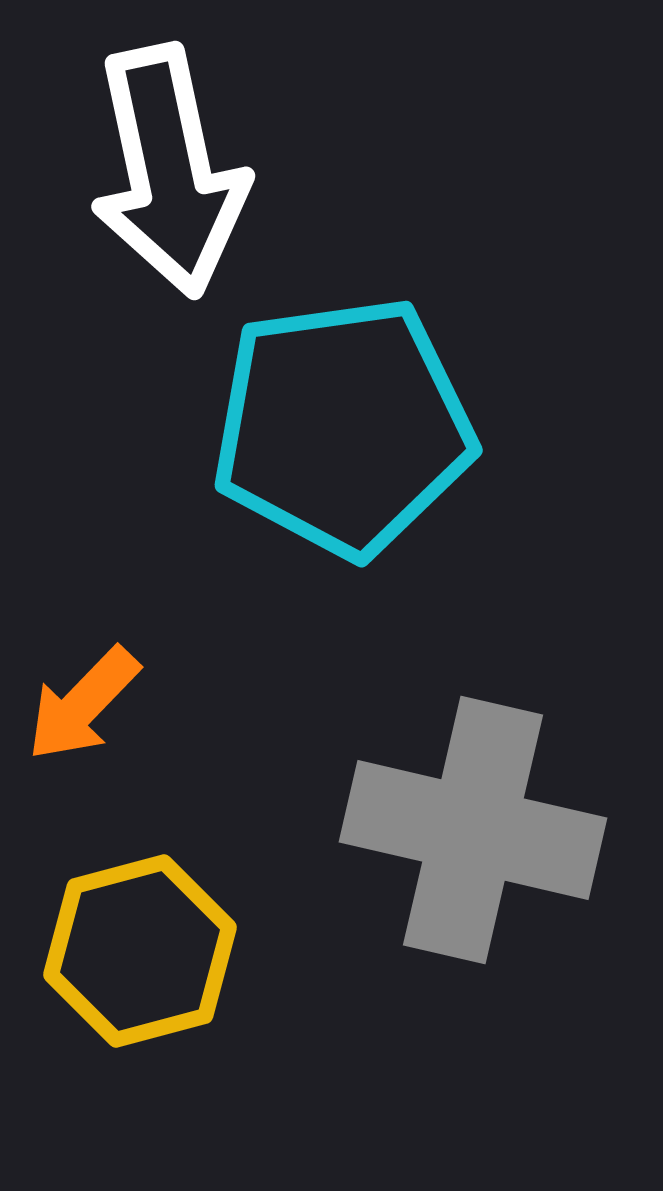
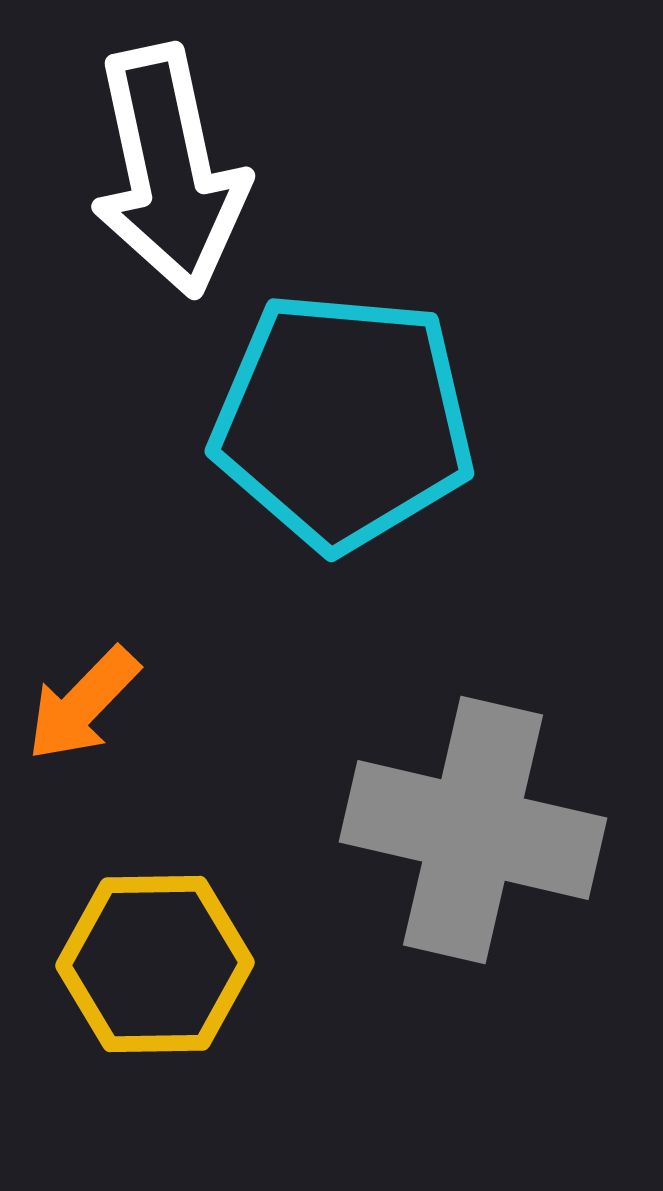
cyan pentagon: moved 6 px up; rotated 13 degrees clockwise
yellow hexagon: moved 15 px right, 13 px down; rotated 14 degrees clockwise
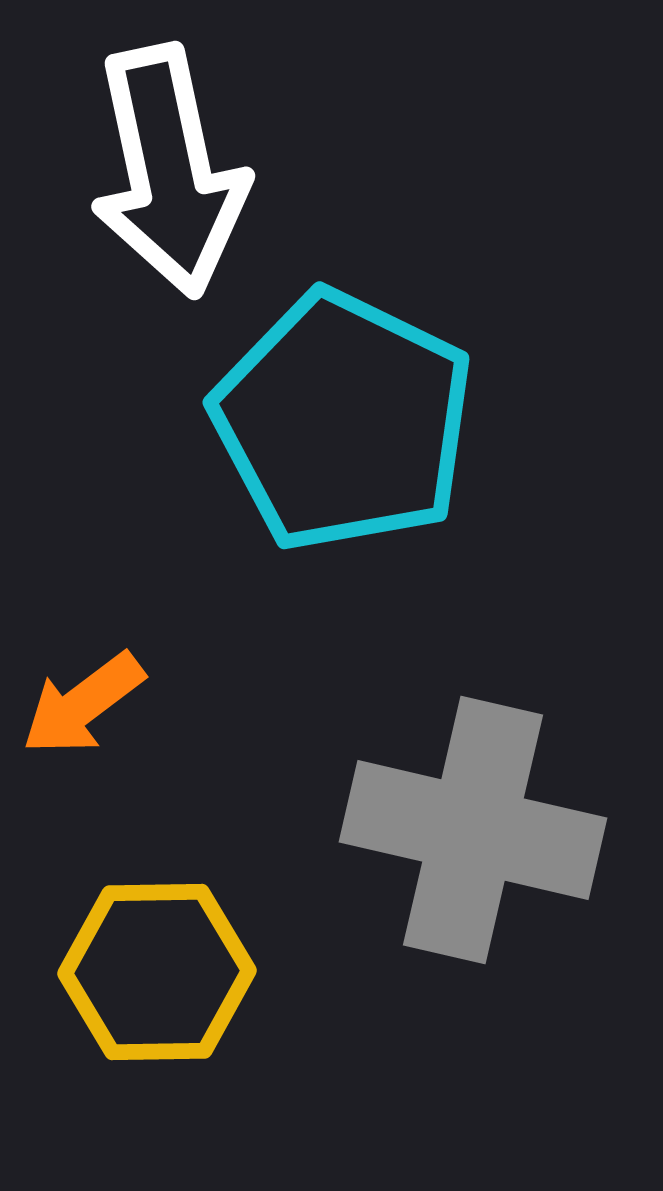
cyan pentagon: rotated 21 degrees clockwise
orange arrow: rotated 9 degrees clockwise
yellow hexagon: moved 2 px right, 8 px down
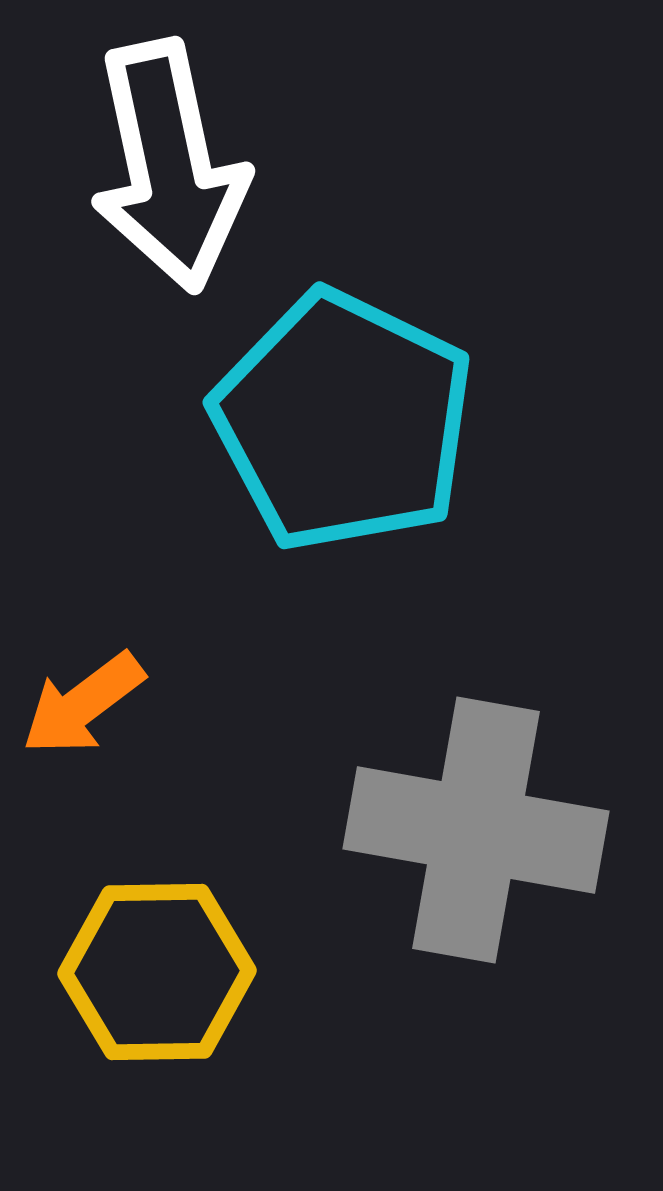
white arrow: moved 5 px up
gray cross: moved 3 px right; rotated 3 degrees counterclockwise
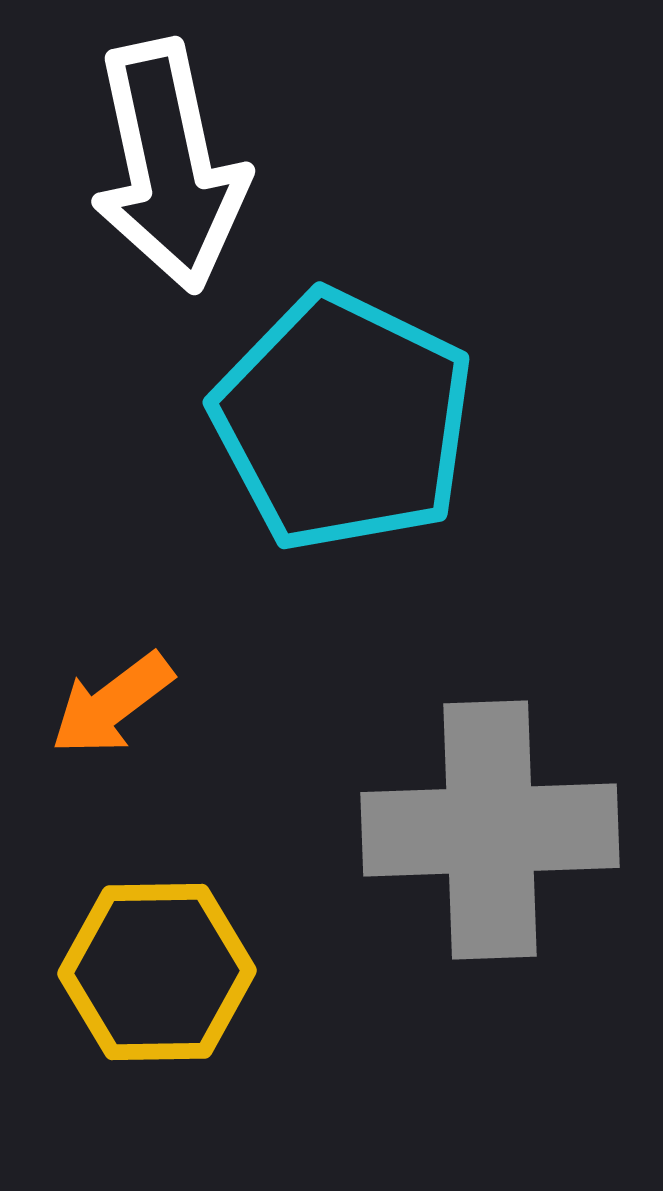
orange arrow: moved 29 px right
gray cross: moved 14 px right; rotated 12 degrees counterclockwise
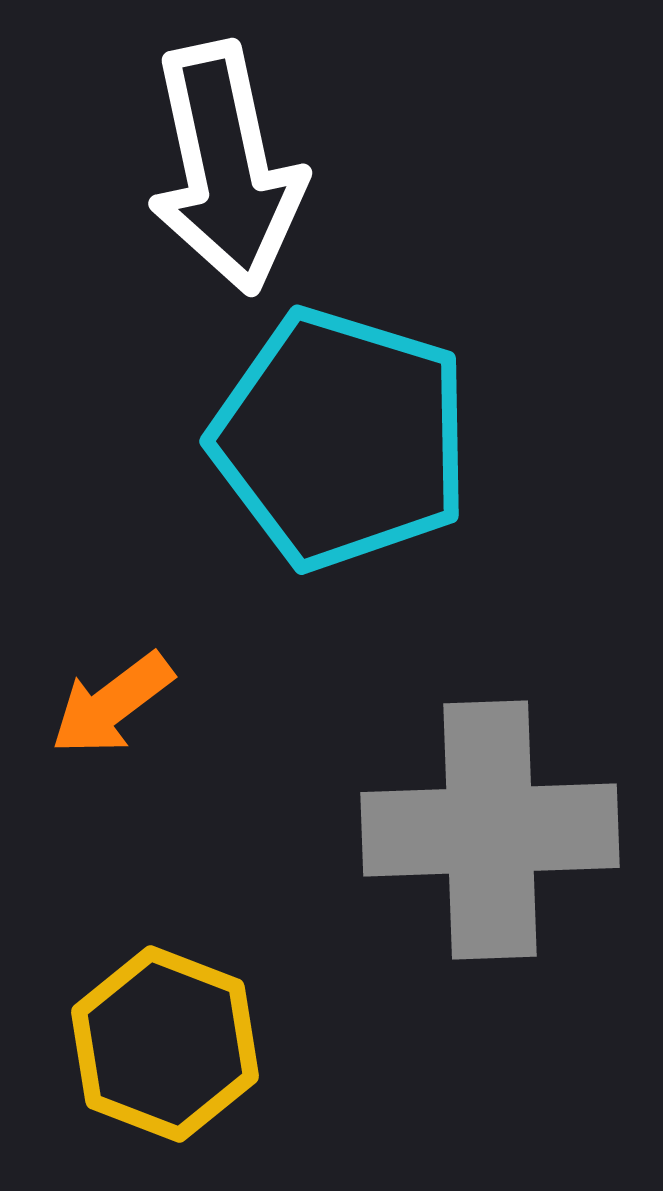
white arrow: moved 57 px right, 2 px down
cyan pentagon: moved 2 px left, 18 px down; rotated 9 degrees counterclockwise
yellow hexagon: moved 8 px right, 72 px down; rotated 22 degrees clockwise
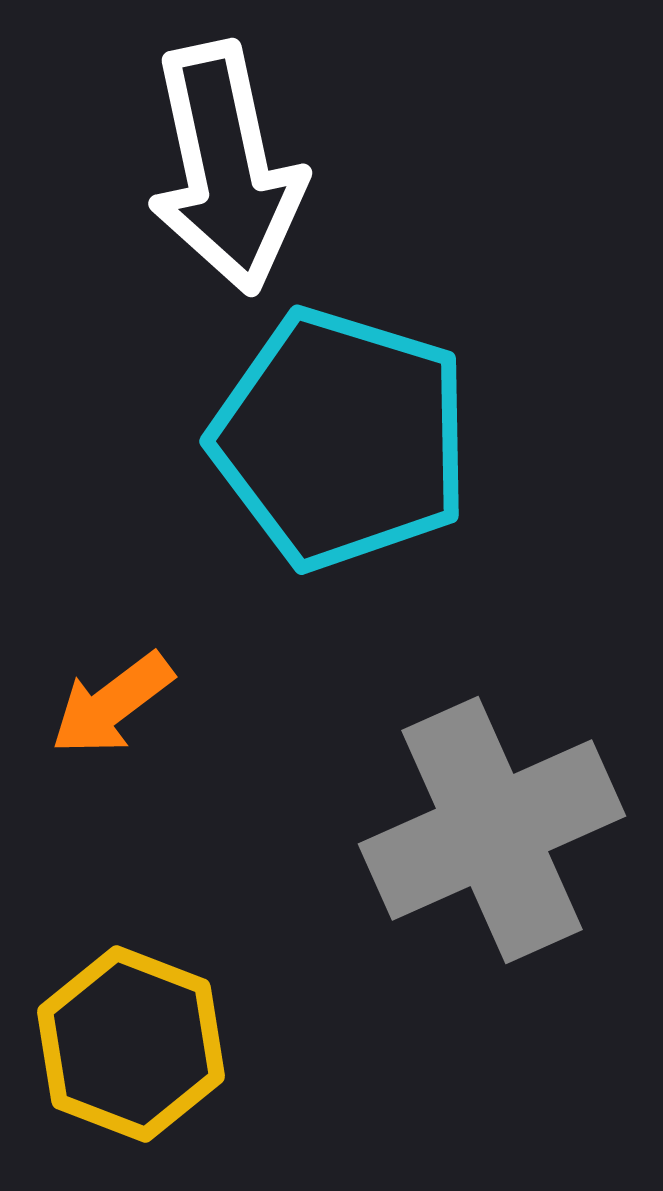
gray cross: moved 2 px right; rotated 22 degrees counterclockwise
yellow hexagon: moved 34 px left
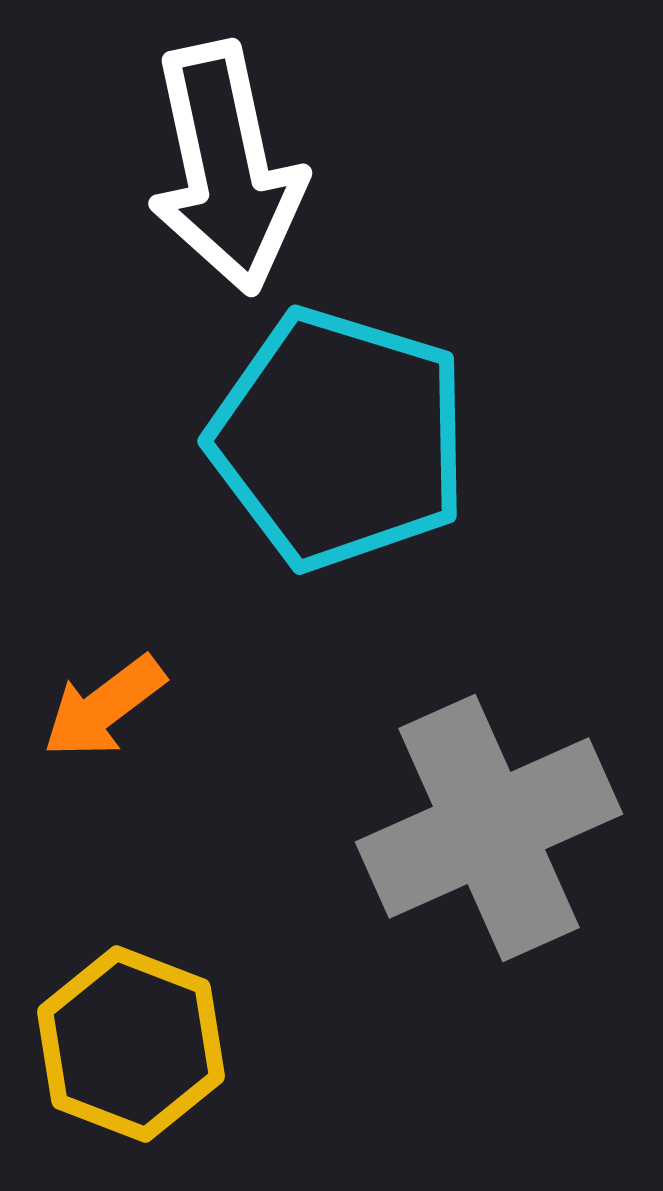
cyan pentagon: moved 2 px left
orange arrow: moved 8 px left, 3 px down
gray cross: moved 3 px left, 2 px up
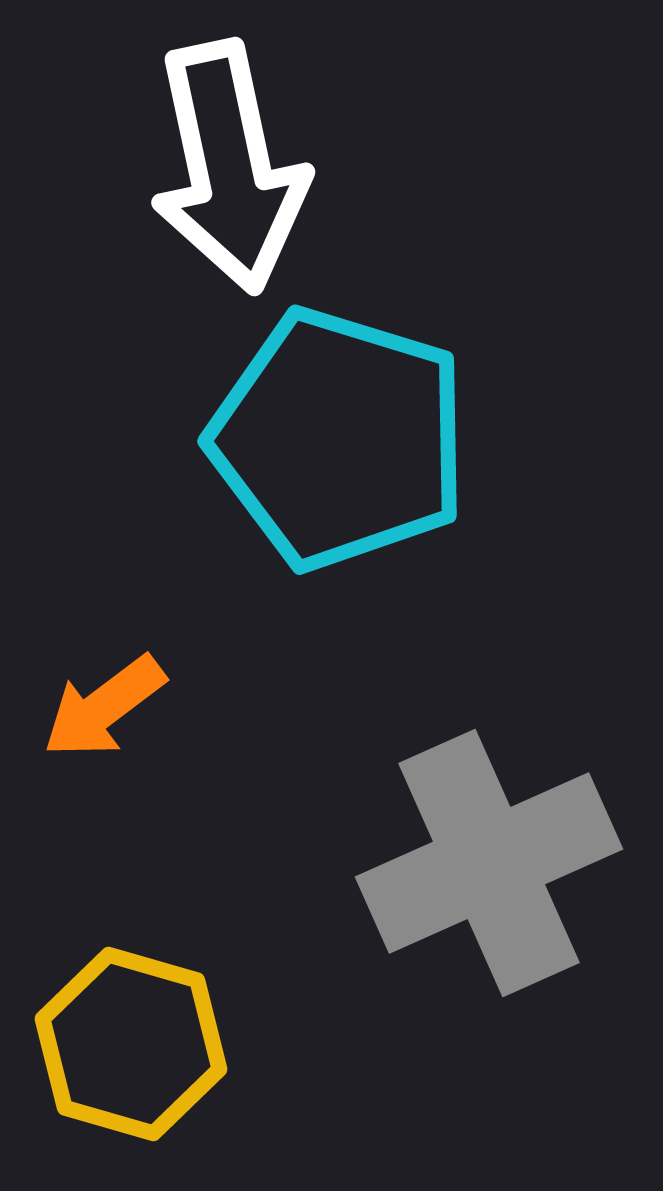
white arrow: moved 3 px right, 1 px up
gray cross: moved 35 px down
yellow hexagon: rotated 5 degrees counterclockwise
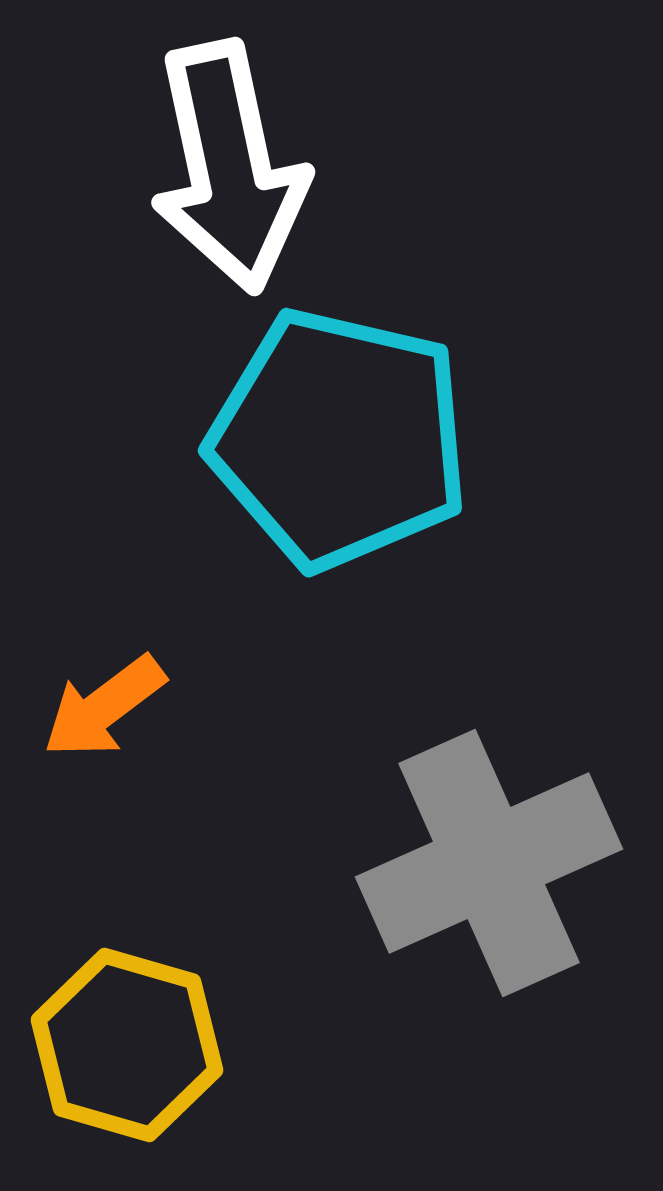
cyan pentagon: rotated 4 degrees counterclockwise
yellow hexagon: moved 4 px left, 1 px down
